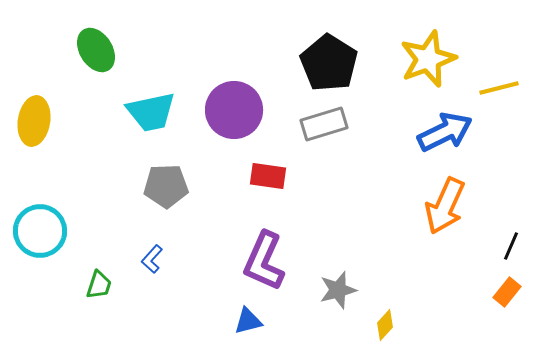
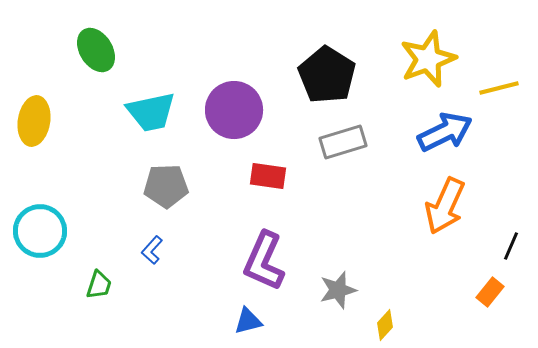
black pentagon: moved 2 px left, 12 px down
gray rectangle: moved 19 px right, 18 px down
blue L-shape: moved 9 px up
orange rectangle: moved 17 px left
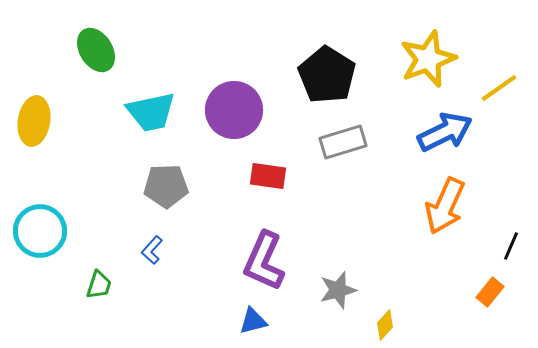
yellow line: rotated 21 degrees counterclockwise
blue triangle: moved 5 px right
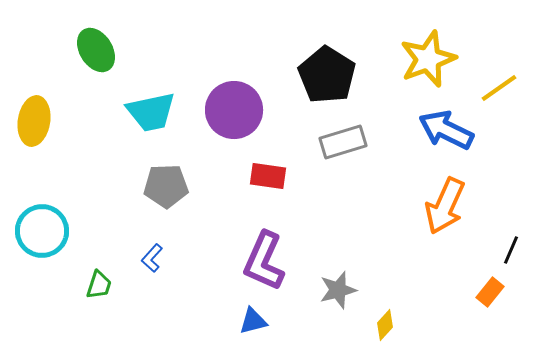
blue arrow: moved 1 px right, 2 px up; rotated 128 degrees counterclockwise
cyan circle: moved 2 px right
black line: moved 4 px down
blue L-shape: moved 8 px down
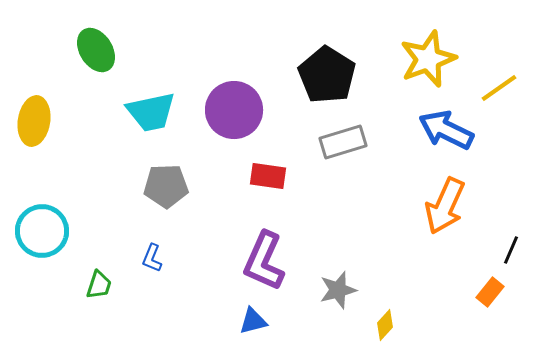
blue L-shape: rotated 20 degrees counterclockwise
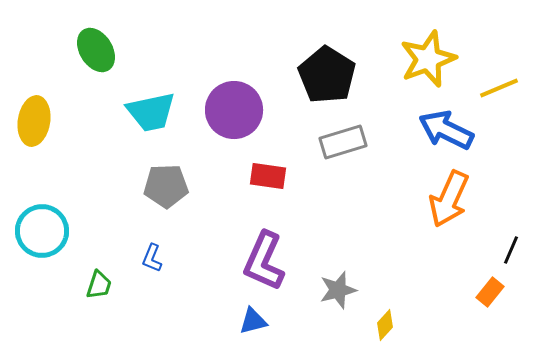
yellow line: rotated 12 degrees clockwise
orange arrow: moved 4 px right, 7 px up
